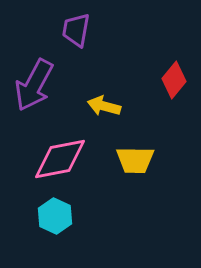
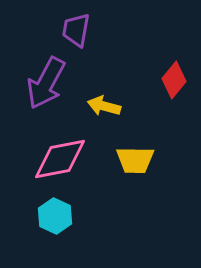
purple arrow: moved 12 px right, 2 px up
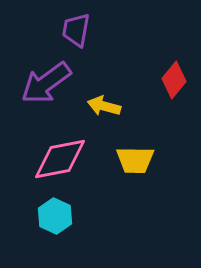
purple arrow: rotated 26 degrees clockwise
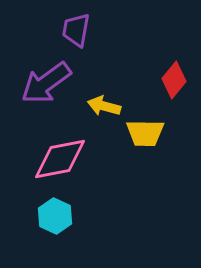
yellow trapezoid: moved 10 px right, 27 px up
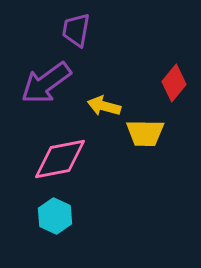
red diamond: moved 3 px down
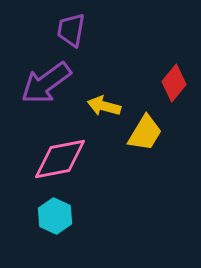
purple trapezoid: moved 5 px left
yellow trapezoid: rotated 60 degrees counterclockwise
